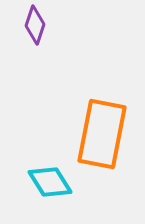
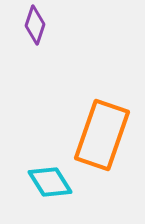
orange rectangle: moved 1 px down; rotated 8 degrees clockwise
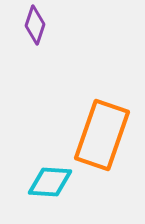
cyan diamond: rotated 54 degrees counterclockwise
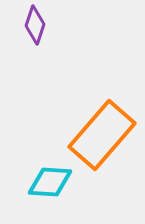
orange rectangle: rotated 22 degrees clockwise
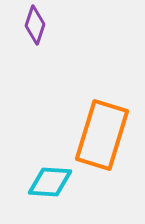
orange rectangle: rotated 24 degrees counterclockwise
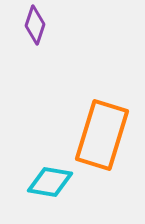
cyan diamond: rotated 6 degrees clockwise
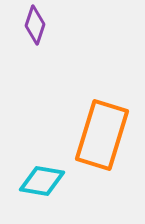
cyan diamond: moved 8 px left, 1 px up
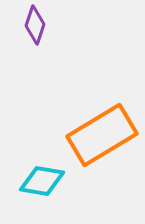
orange rectangle: rotated 42 degrees clockwise
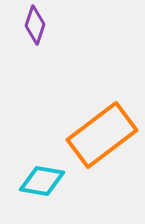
orange rectangle: rotated 6 degrees counterclockwise
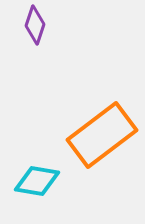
cyan diamond: moved 5 px left
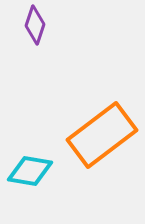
cyan diamond: moved 7 px left, 10 px up
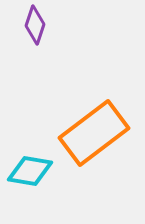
orange rectangle: moved 8 px left, 2 px up
